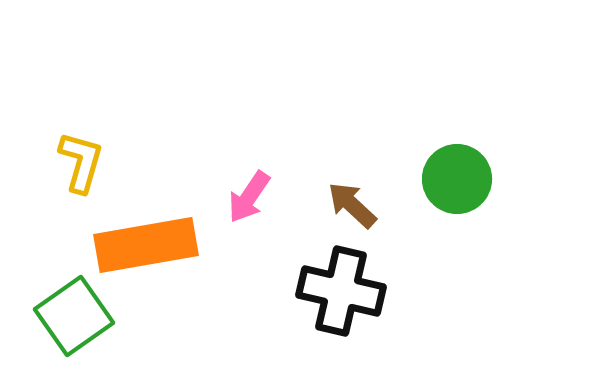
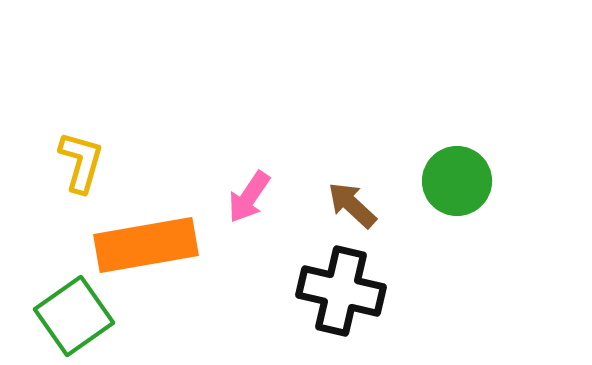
green circle: moved 2 px down
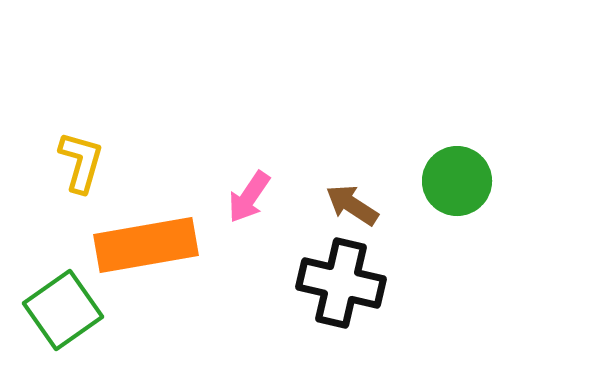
brown arrow: rotated 10 degrees counterclockwise
black cross: moved 8 px up
green square: moved 11 px left, 6 px up
